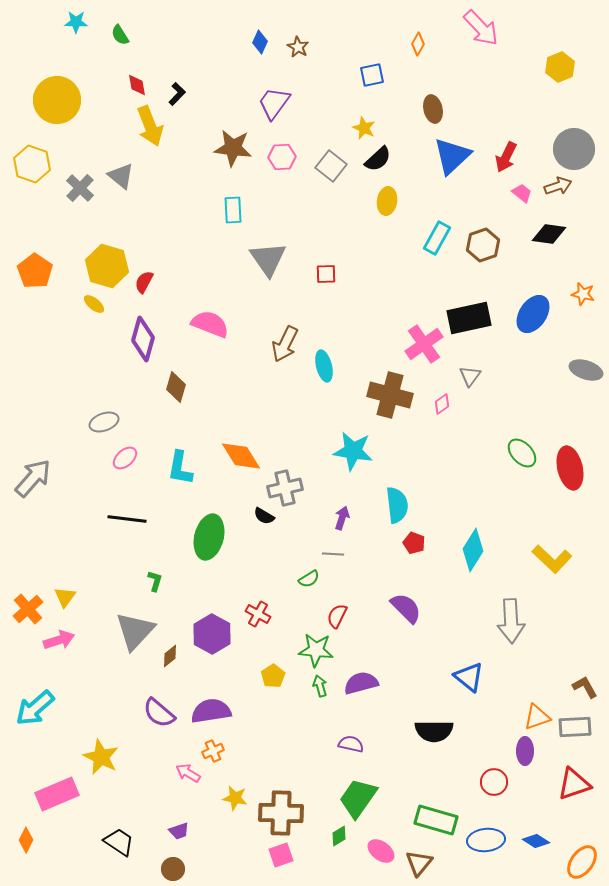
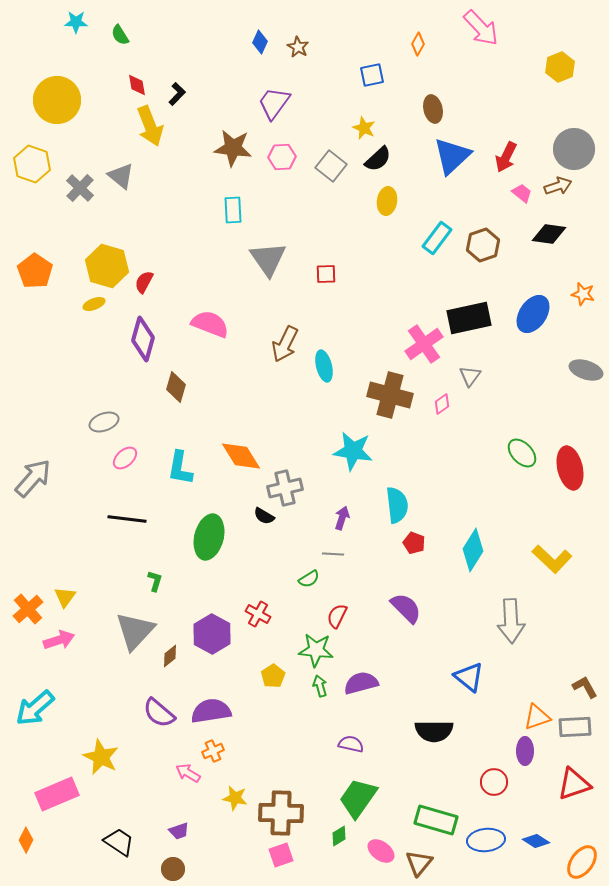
cyan rectangle at (437, 238): rotated 8 degrees clockwise
yellow ellipse at (94, 304): rotated 60 degrees counterclockwise
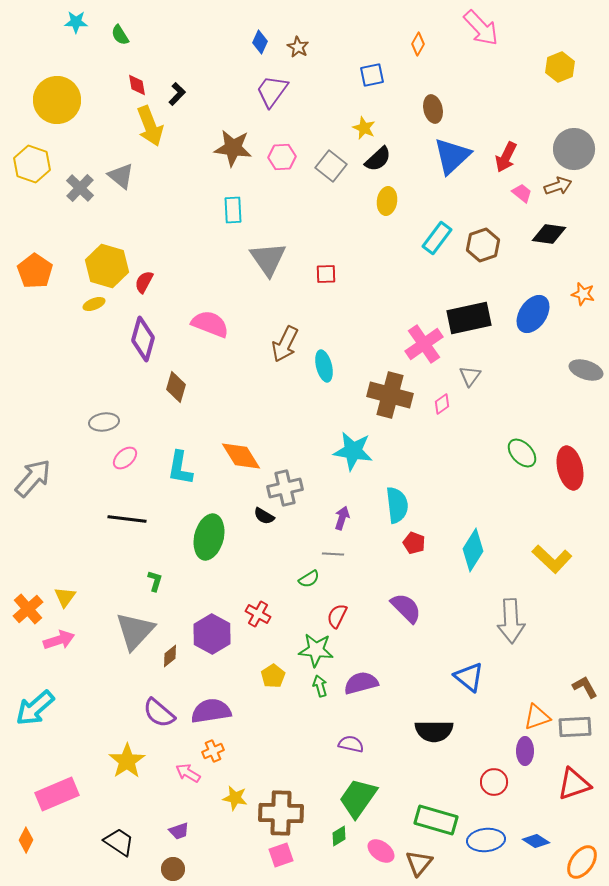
purple trapezoid at (274, 103): moved 2 px left, 12 px up
gray ellipse at (104, 422): rotated 12 degrees clockwise
yellow star at (101, 757): moved 26 px right, 4 px down; rotated 12 degrees clockwise
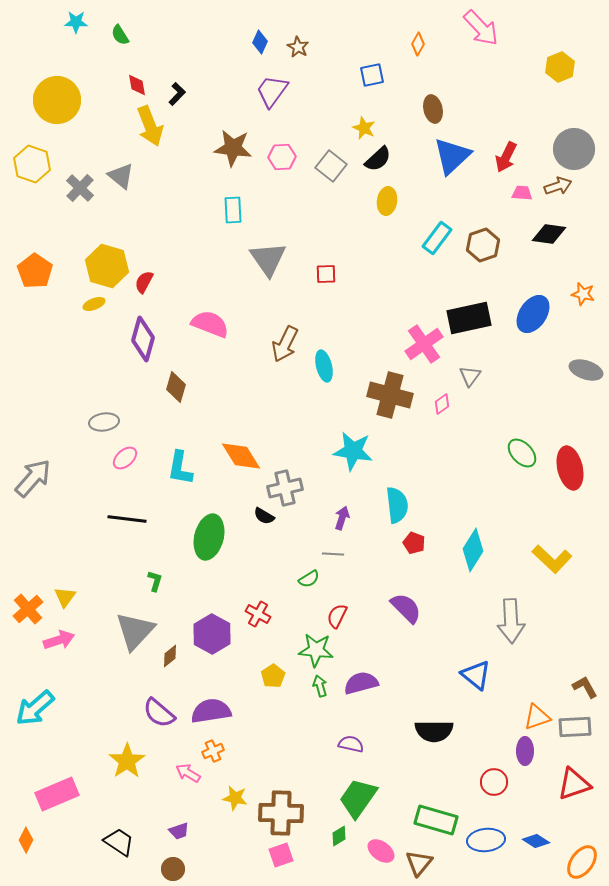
pink trapezoid at (522, 193): rotated 35 degrees counterclockwise
blue triangle at (469, 677): moved 7 px right, 2 px up
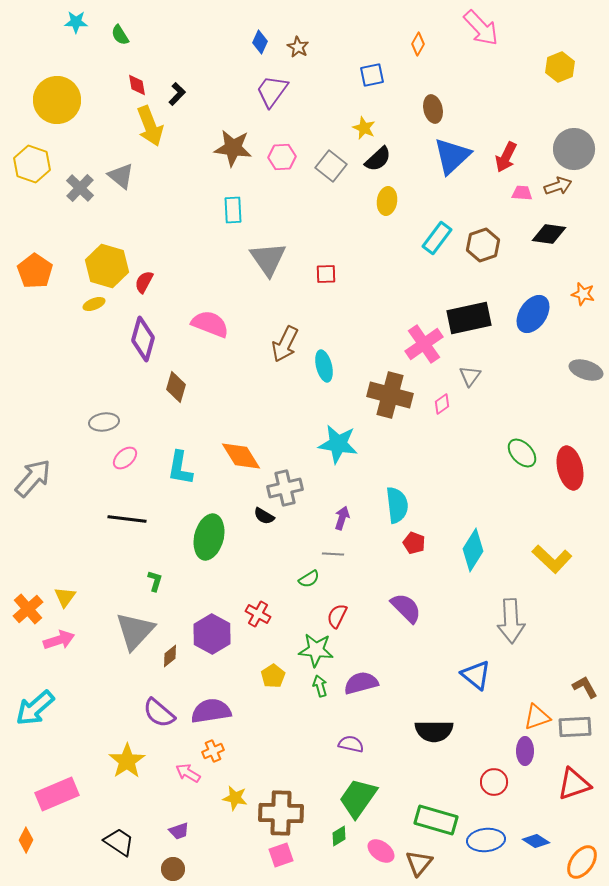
cyan star at (353, 451): moved 15 px left, 7 px up
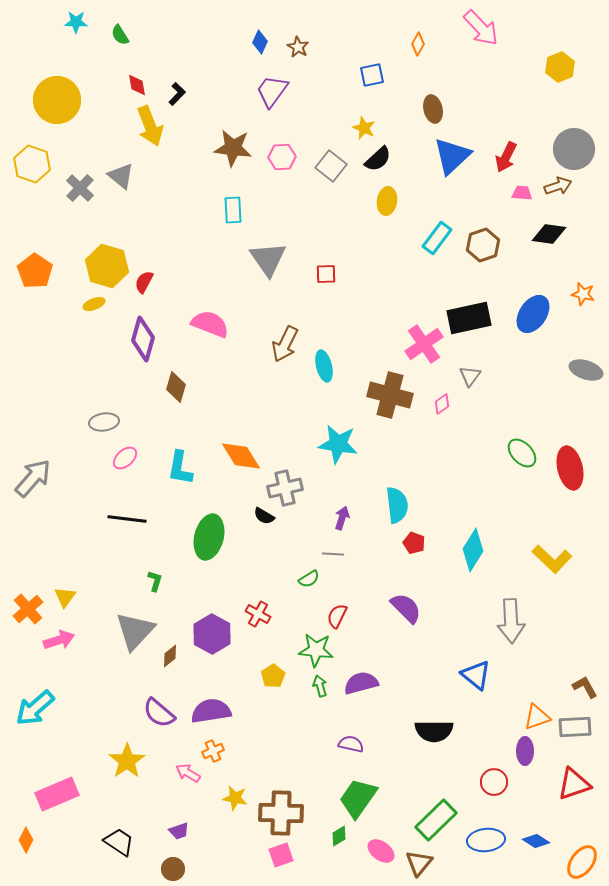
green rectangle at (436, 820): rotated 60 degrees counterclockwise
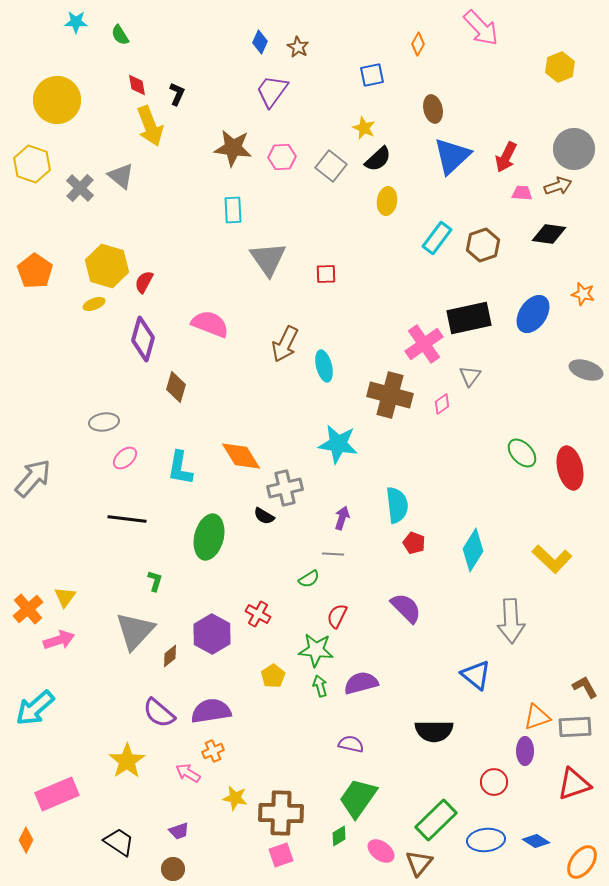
black L-shape at (177, 94): rotated 20 degrees counterclockwise
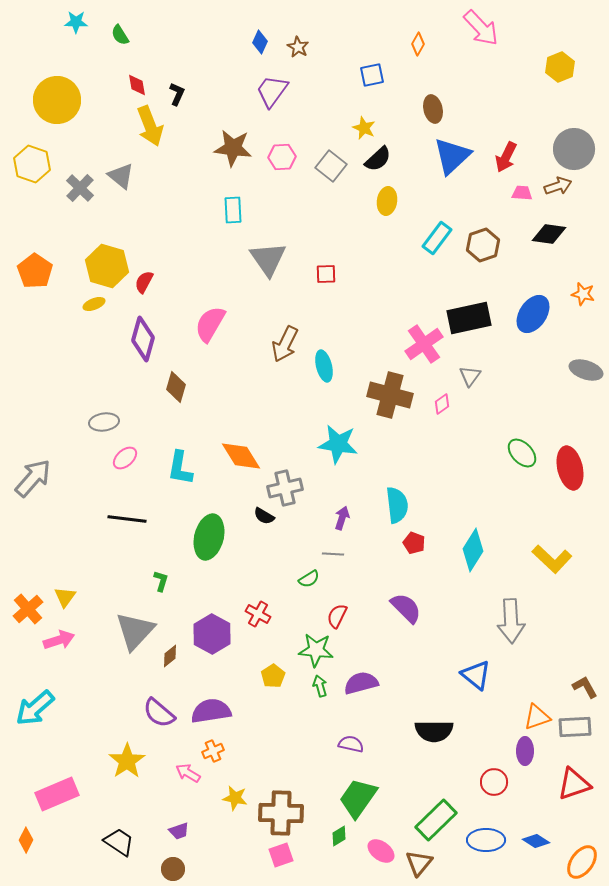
pink semicircle at (210, 324): rotated 81 degrees counterclockwise
green L-shape at (155, 581): moved 6 px right
blue ellipse at (486, 840): rotated 6 degrees clockwise
